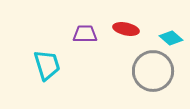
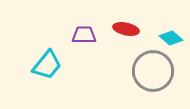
purple trapezoid: moved 1 px left, 1 px down
cyan trapezoid: rotated 56 degrees clockwise
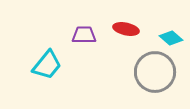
gray circle: moved 2 px right, 1 px down
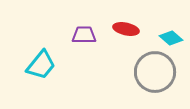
cyan trapezoid: moved 6 px left
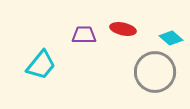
red ellipse: moved 3 px left
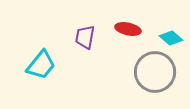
red ellipse: moved 5 px right
purple trapezoid: moved 1 px right, 2 px down; rotated 80 degrees counterclockwise
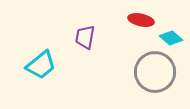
red ellipse: moved 13 px right, 9 px up
cyan trapezoid: rotated 12 degrees clockwise
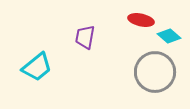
cyan diamond: moved 2 px left, 2 px up
cyan trapezoid: moved 4 px left, 2 px down
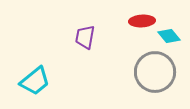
red ellipse: moved 1 px right, 1 px down; rotated 15 degrees counterclockwise
cyan diamond: rotated 10 degrees clockwise
cyan trapezoid: moved 2 px left, 14 px down
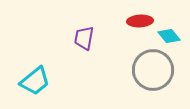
red ellipse: moved 2 px left
purple trapezoid: moved 1 px left, 1 px down
gray circle: moved 2 px left, 2 px up
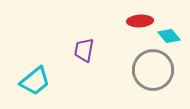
purple trapezoid: moved 12 px down
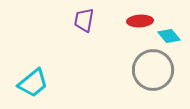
purple trapezoid: moved 30 px up
cyan trapezoid: moved 2 px left, 2 px down
